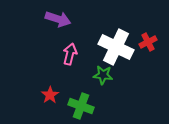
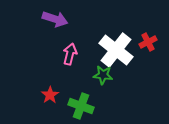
purple arrow: moved 3 px left
white cross: moved 3 px down; rotated 12 degrees clockwise
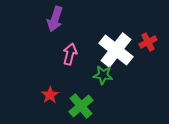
purple arrow: rotated 90 degrees clockwise
green cross: rotated 30 degrees clockwise
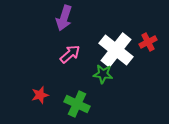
purple arrow: moved 9 px right, 1 px up
pink arrow: rotated 35 degrees clockwise
green star: moved 1 px up
red star: moved 10 px left; rotated 18 degrees clockwise
green cross: moved 4 px left, 2 px up; rotated 25 degrees counterclockwise
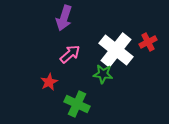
red star: moved 9 px right, 13 px up; rotated 12 degrees counterclockwise
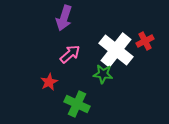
red cross: moved 3 px left, 1 px up
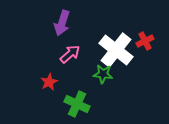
purple arrow: moved 2 px left, 5 px down
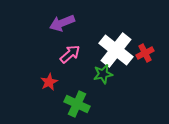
purple arrow: rotated 50 degrees clockwise
red cross: moved 12 px down
green star: rotated 18 degrees counterclockwise
